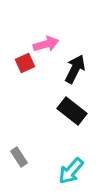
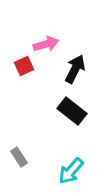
red square: moved 1 px left, 3 px down
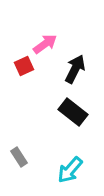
pink arrow: moved 1 px left; rotated 20 degrees counterclockwise
black rectangle: moved 1 px right, 1 px down
cyan arrow: moved 1 px left, 1 px up
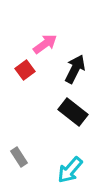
red square: moved 1 px right, 4 px down; rotated 12 degrees counterclockwise
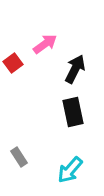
red square: moved 12 px left, 7 px up
black rectangle: rotated 40 degrees clockwise
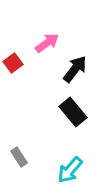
pink arrow: moved 2 px right, 1 px up
black arrow: rotated 12 degrees clockwise
black rectangle: rotated 28 degrees counterclockwise
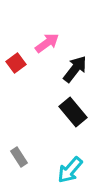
red square: moved 3 px right
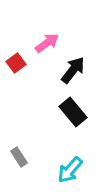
black arrow: moved 2 px left, 1 px down
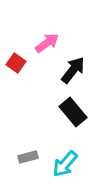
red square: rotated 18 degrees counterclockwise
gray rectangle: moved 9 px right; rotated 72 degrees counterclockwise
cyan arrow: moved 5 px left, 6 px up
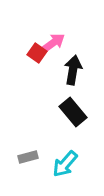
pink arrow: moved 6 px right
red square: moved 21 px right, 10 px up
black arrow: rotated 28 degrees counterclockwise
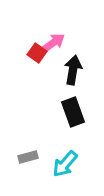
black rectangle: rotated 20 degrees clockwise
